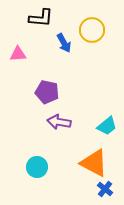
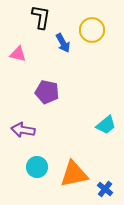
black L-shape: moved 1 px up; rotated 85 degrees counterclockwise
blue arrow: moved 1 px left
pink triangle: rotated 18 degrees clockwise
purple arrow: moved 36 px left, 8 px down
cyan trapezoid: moved 1 px left, 1 px up
orange triangle: moved 20 px left, 11 px down; rotated 40 degrees counterclockwise
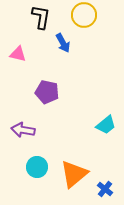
yellow circle: moved 8 px left, 15 px up
orange triangle: rotated 28 degrees counterclockwise
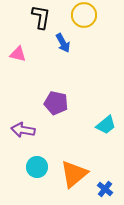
purple pentagon: moved 9 px right, 11 px down
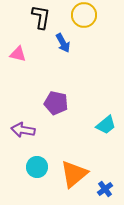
blue cross: rotated 14 degrees clockwise
